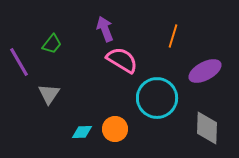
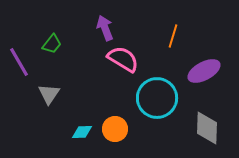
purple arrow: moved 1 px up
pink semicircle: moved 1 px right, 1 px up
purple ellipse: moved 1 px left
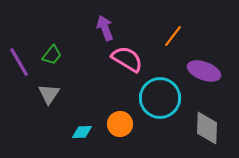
orange line: rotated 20 degrees clockwise
green trapezoid: moved 11 px down
pink semicircle: moved 4 px right
purple ellipse: rotated 48 degrees clockwise
cyan circle: moved 3 px right
orange circle: moved 5 px right, 5 px up
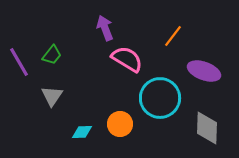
gray triangle: moved 3 px right, 2 px down
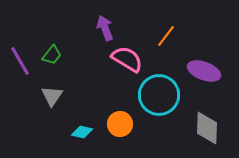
orange line: moved 7 px left
purple line: moved 1 px right, 1 px up
cyan circle: moved 1 px left, 3 px up
cyan diamond: rotated 15 degrees clockwise
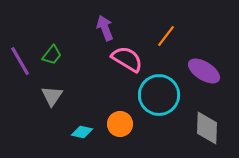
purple ellipse: rotated 12 degrees clockwise
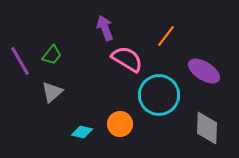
gray triangle: moved 4 px up; rotated 15 degrees clockwise
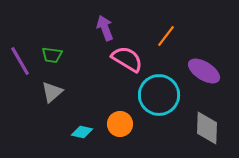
green trapezoid: rotated 60 degrees clockwise
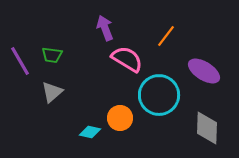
orange circle: moved 6 px up
cyan diamond: moved 8 px right
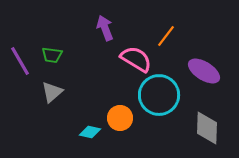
pink semicircle: moved 9 px right
